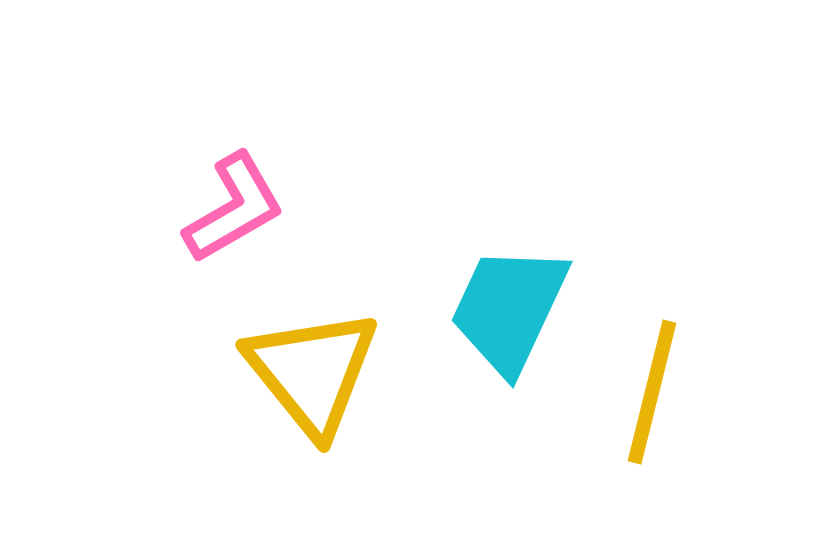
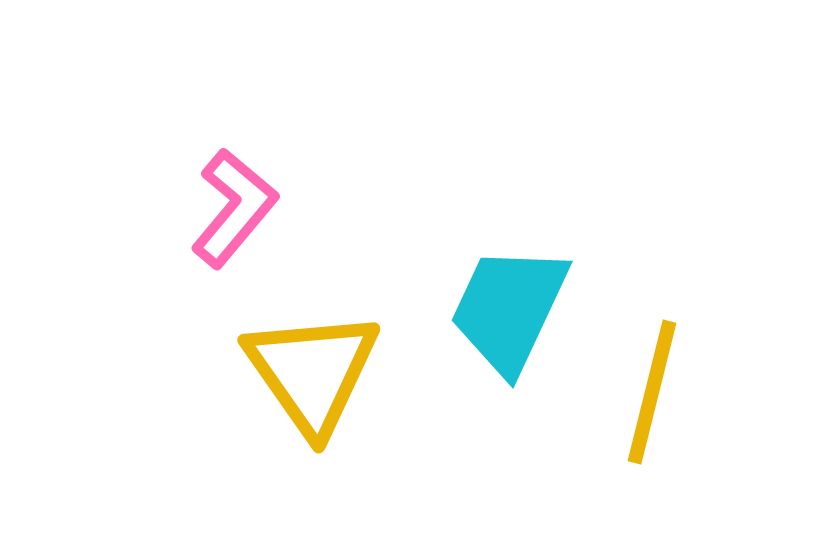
pink L-shape: rotated 20 degrees counterclockwise
yellow triangle: rotated 4 degrees clockwise
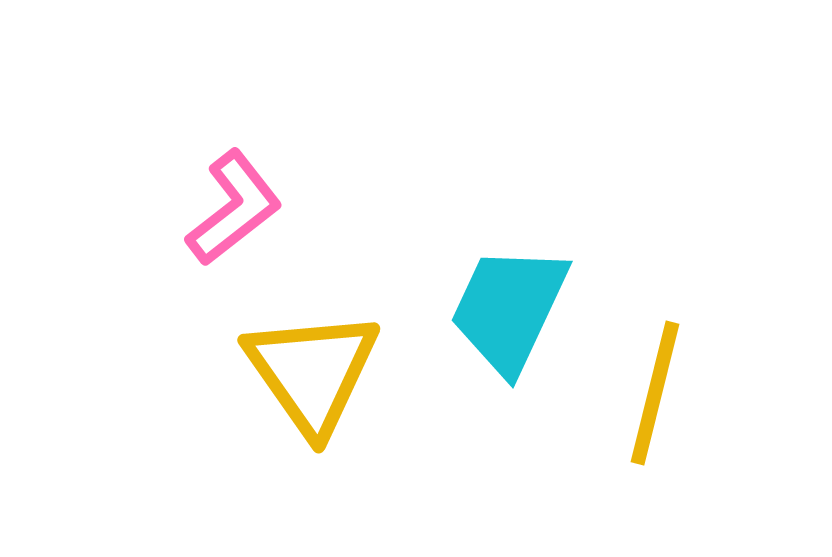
pink L-shape: rotated 12 degrees clockwise
yellow line: moved 3 px right, 1 px down
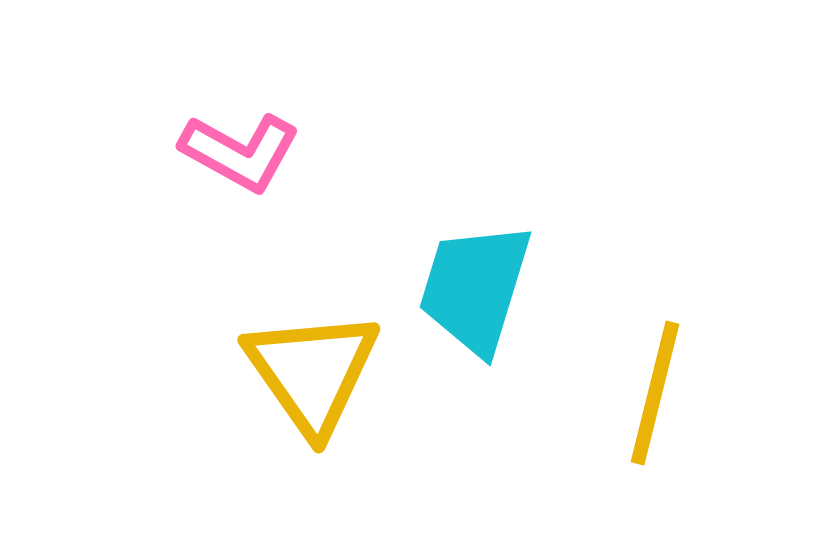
pink L-shape: moved 6 px right, 56 px up; rotated 67 degrees clockwise
cyan trapezoid: moved 34 px left, 21 px up; rotated 8 degrees counterclockwise
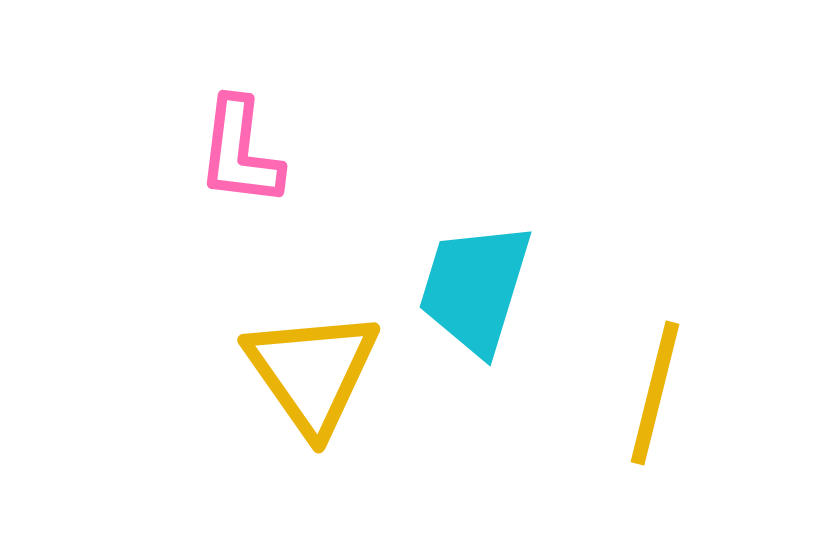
pink L-shape: rotated 68 degrees clockwise
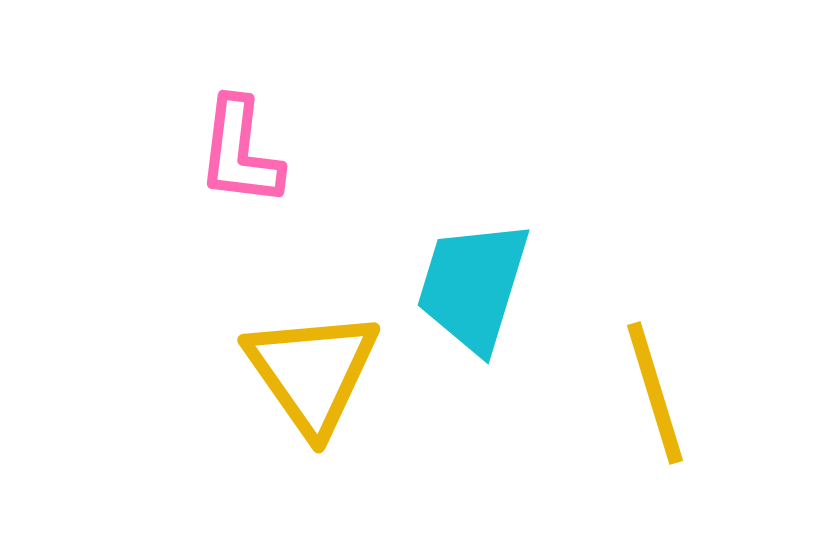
cyan trapezoid: moved 2 px left, 2 px up
yellow line: rotated 31 degrees counterclockwise
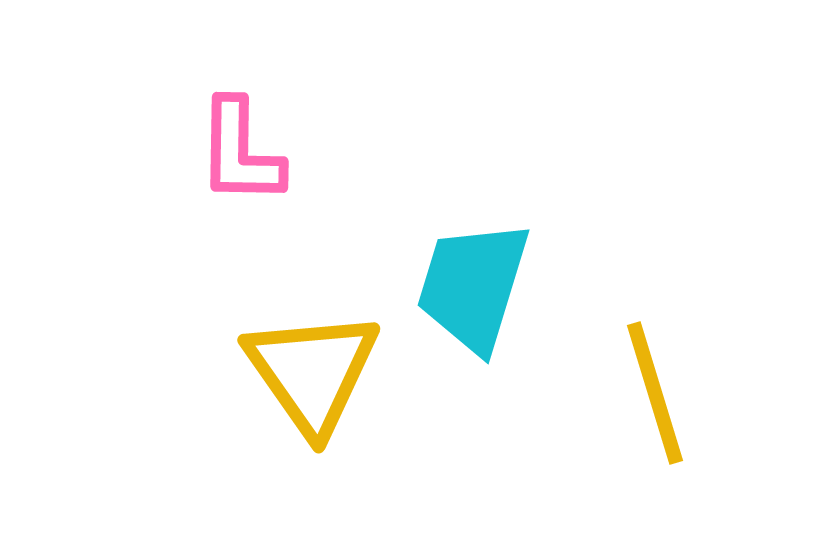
pink L-shape: rotated 6 degrees counterclockwise
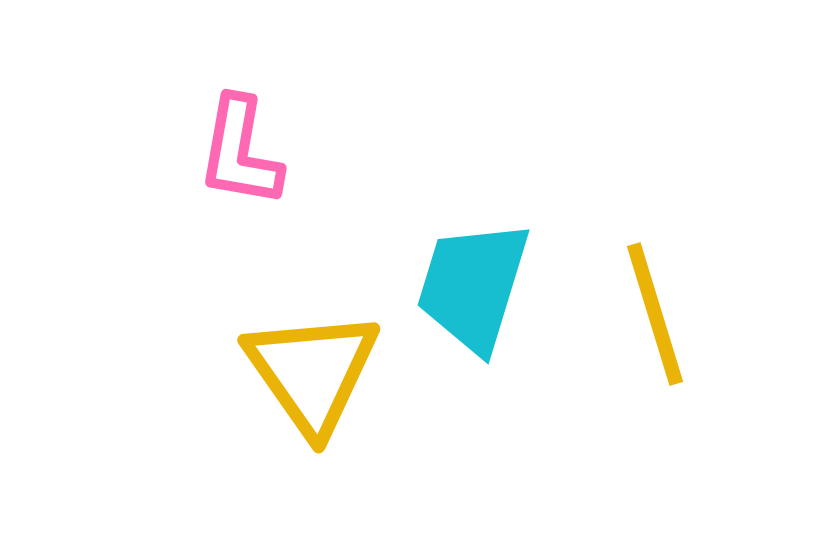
pink L-shape: rotated 9 degrees clockwise
yellow line: moved 79 px up
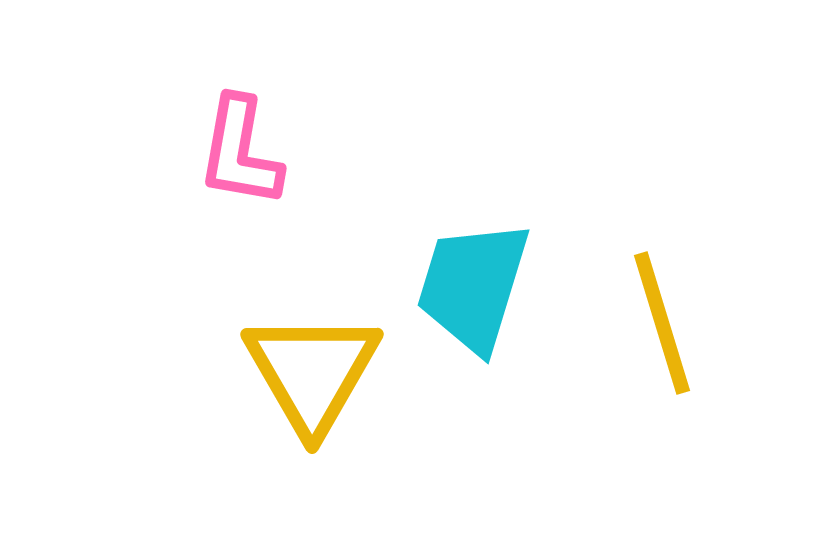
yellow line: moved 7 px right, 9 px down
yellow triangle: rotated 5 degrees clockwise
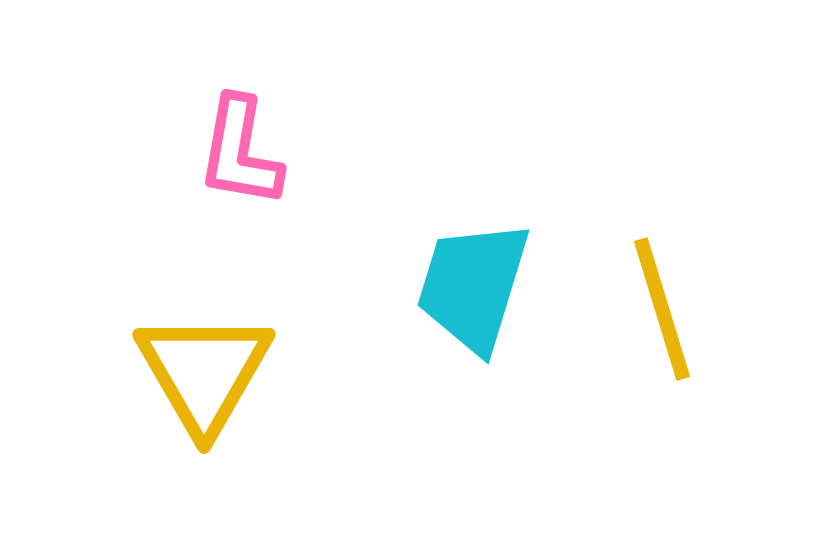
yellow line: moved 14 px up
yellow triangle: moved 108 px left
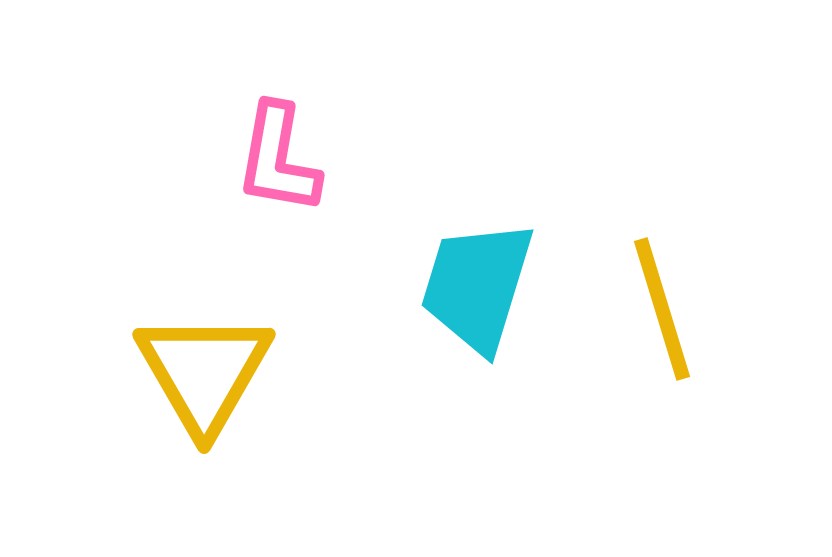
pink L-shape: moved 38 px right, 7 px down
cyan trapezoid: moved 4 px right
